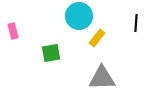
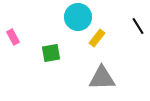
cyan circle: moved 1 px left, 1 px down
black line: moved 2 px right, 3 px down; rotated 36 degrees counterclockwise
pink rectangle: moved 6 px down; rotated 14 degrees counterclockwise
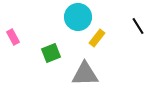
green square: rotated 12 degrees counterclockwise
gray triangle: moved 17 px left, 4 px up
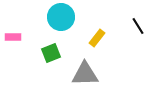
cyan circle: moved 17 px left
pink rectangle: rotated 63 degrees counterclockwise
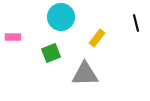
black line: moved 2 px left, 3 px up; rotated 18 degrees clockwise
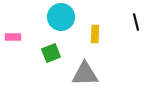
black line: moved 1 px up
yellow rectangle: moved 2 px left, 4 px up; rotated 36 degrees counterclockwise
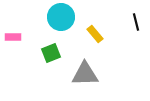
yellow rectangle: rotated 42 degrees counterclockwise
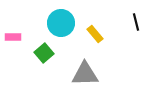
cyan circle: moved 6 px down
green square: moved 7 px left; rotated 18 degrees counterclockwise
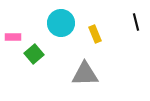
yellow rectangle: rotated 18 degrees clockwise
green square: moved 10 px left, 1 px down
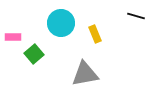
black line: moved 6 px up; rotated 60 degrees counterclockwise
gray triangle: rotated 8 degrees counterclockwise
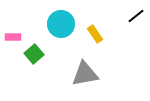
black line: rotated 54 degrees counterclockwise
cyan circle: moved 1 px down
yellow rectangle: rotated 12 degrees counterclockwise
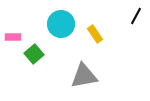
black line: rotated 24 degrees counterclockwise
gray triangle: moved 1 px left, 2 px down
